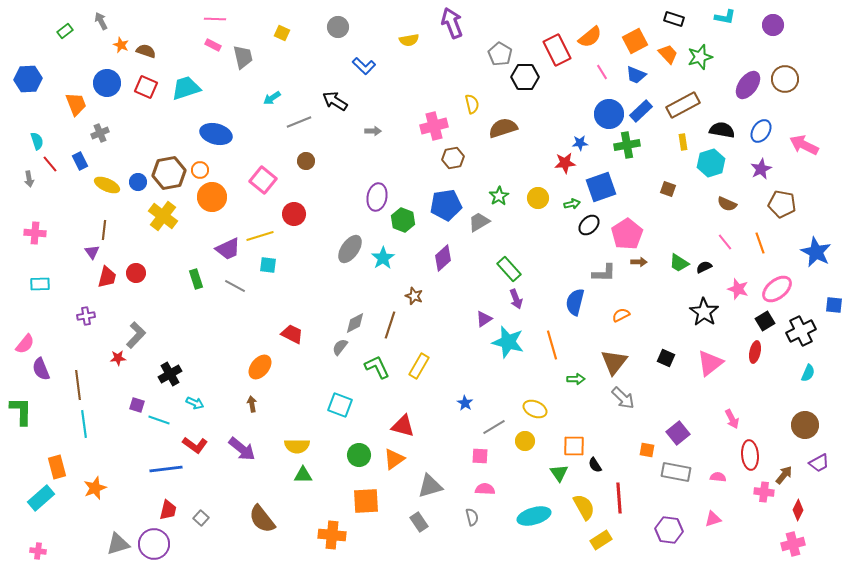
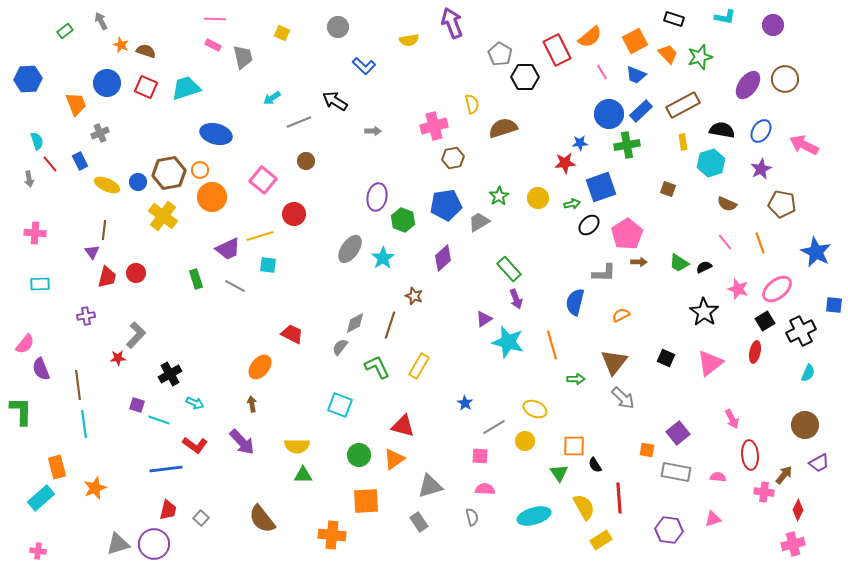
purple arrow at (242, 449): moved 7 px up; rotated 8 degrees clockwise
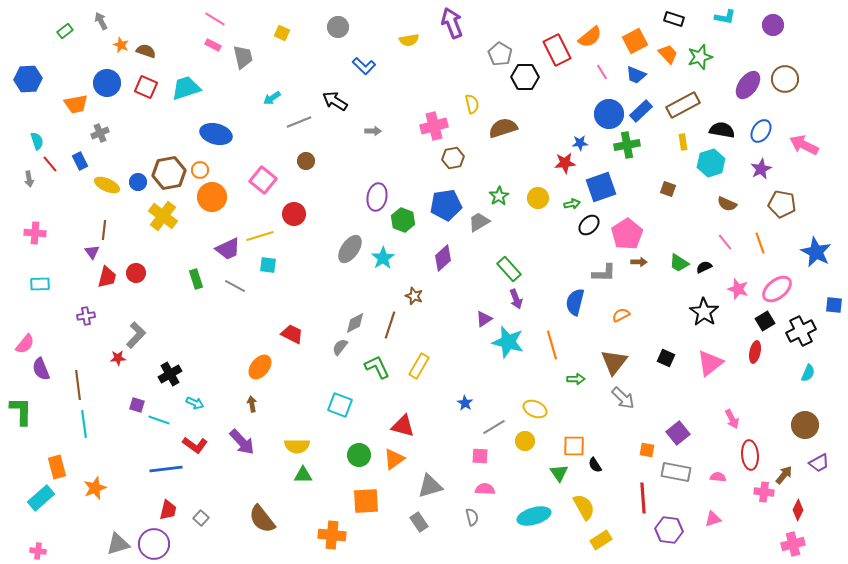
pink line at (215, 19): rotated 30 degrees clockwise
orange trapezoid at (76, 104): rotated 100 degrees clockwise
red line at (619, 498): moved 24 px right
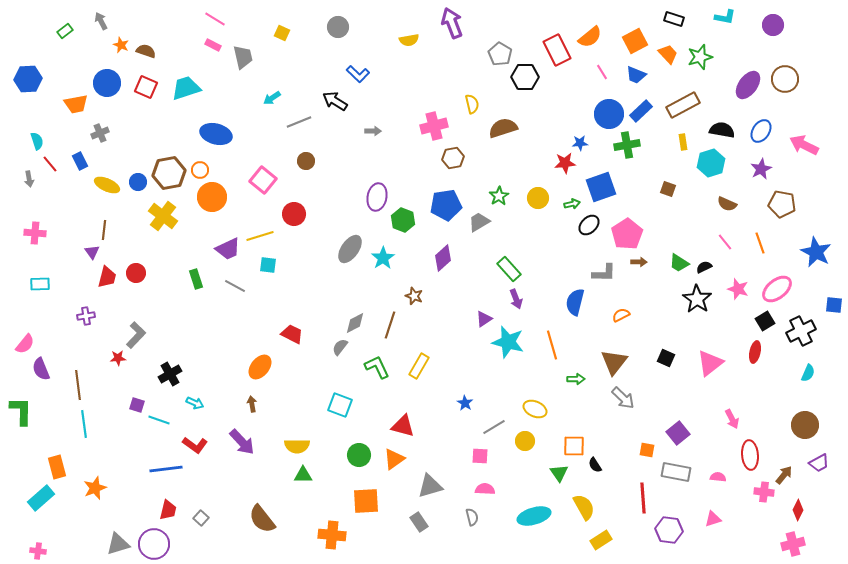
blue L-shape at (364, 66): moved 6 px left, 8 px down
black star at (704, 312): moved 7 px left, 13 px up
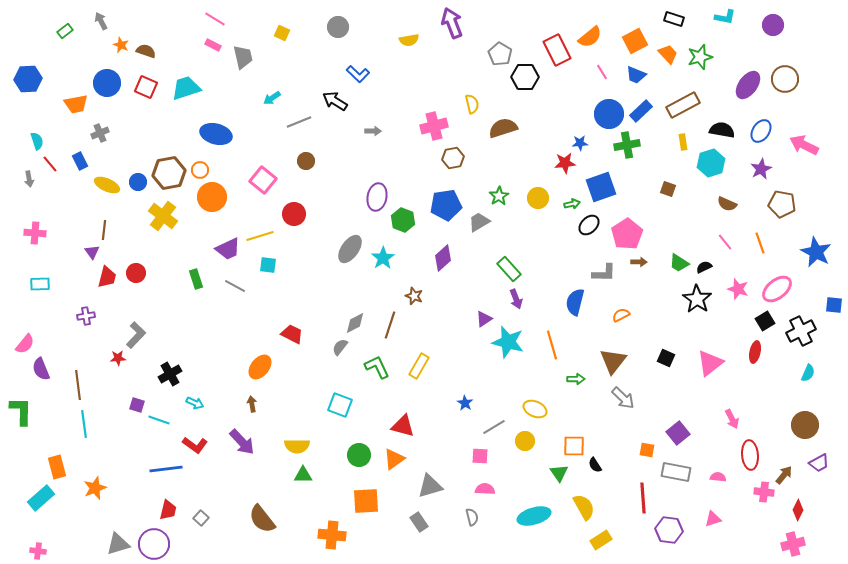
brown triangle at (614, 362): moved 1 px left, 1 px up
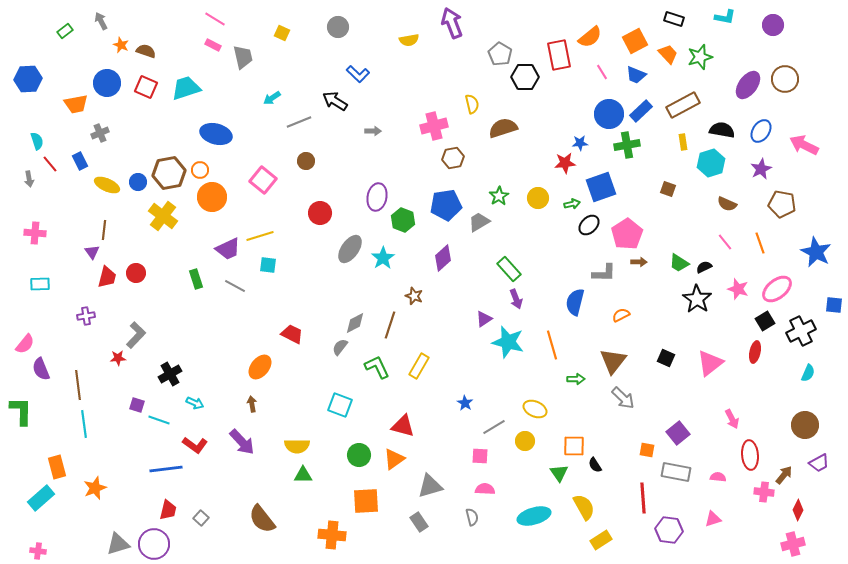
red rectangle at (557, 50): moved 2 px right, 5 px down; rotated 16 degrees clockwise
red circle at (294, 214): moved 26 px right, 1 px up
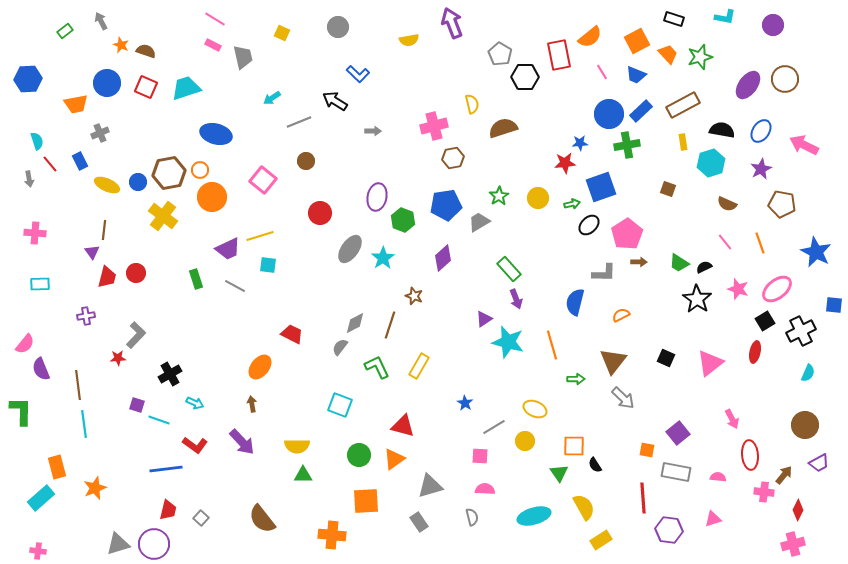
orange square at (635, 41): moved 2 px right
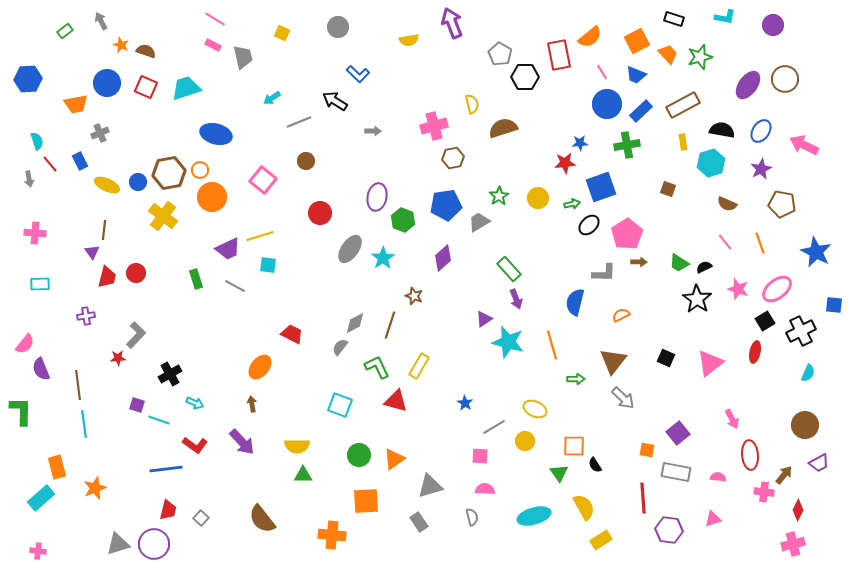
blue circle at (609, 114): moved 2 px left, 10 px up
red triangle at (403, 426): moved 7 px left, 25 px up
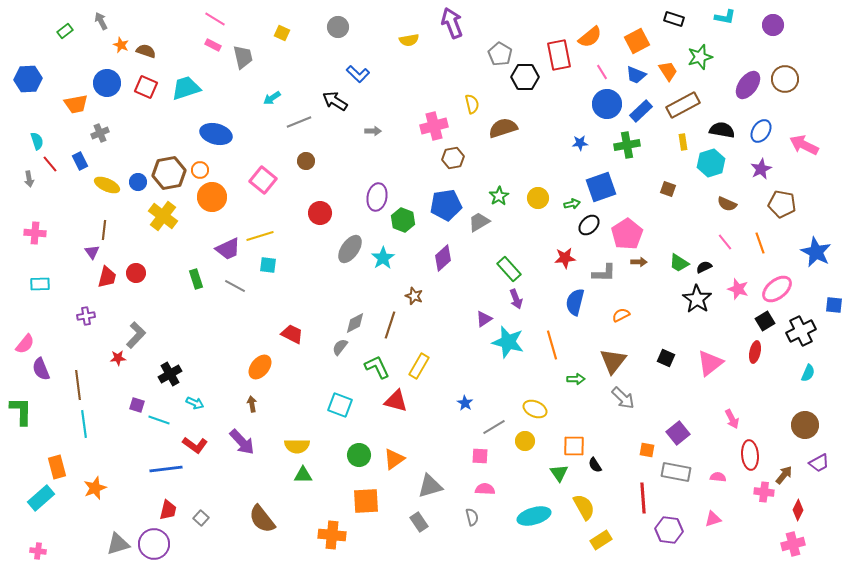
orange trapezoid at (668, 54): moved 17 px down; rotated 10 degrees clockwise
red star at (565, 163): moved 95 px down
